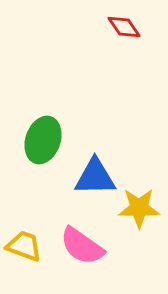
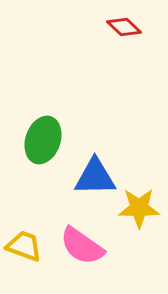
red diamond: rotated 12 degrees counterclockwise
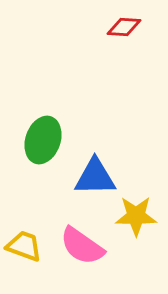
red diamond: rotated 40 degrees counterclockwise
yellow star: moved 3 px left, 8 px down
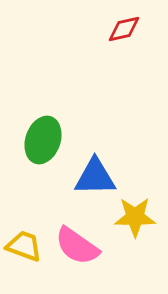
red diamond: moved 2 px down; rotated 16 degrees counterclockwise
yellow star: moved 1 px left, 1 px down
pink semicircle: moved 5 px left
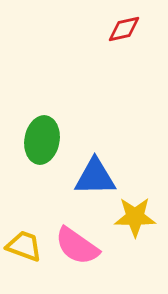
green ellipse: moved 1 px left; rotated 9 degrees counterclockwise
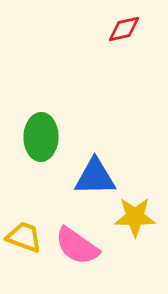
green ellipse: moved 1 px left, 3 px up; rotated 9 degrees counterclockwise
yellow trapezoid: moved 9 px up
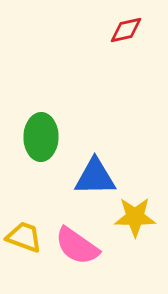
red diamond: moved 2 px right, 1 px down
